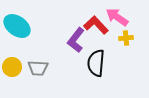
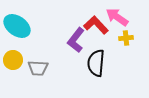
yellow circle: moved 1 px right, 7 px up
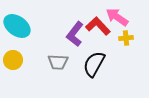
red L-shape: moved 2 px right, 1 px down
purple L-shape: moved 1 px left, 6 px up
black semicircle: moved 2 px left, 1 px down; rotated 24 degrees clockwise
gray trapezoid: moved 20 px right, 6 px up
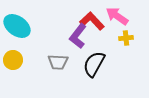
pink arrow: moved 1 px up
red L-shape: moved 6 px left, 5 px up
purple L-shape: moved 3 px right, 2 px down
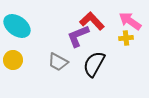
pink arrow: moved 13 px right, 5 px down
purple L-shape: rotated 30 degrees clockwise
gray trapezoid: rotated 25 degrees clockwise
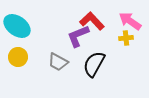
yellow circle: moved 5 px right, 3 px up
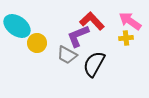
yellow circle: moved 19 px right, 14 px up
gray trapezoid: moved 9 px right, 7 px up
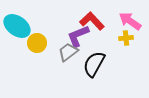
gray trapezoid: moved 1 px right, 3 px up; rotated 115 degrees clockwise
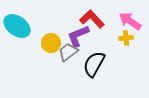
red L-shape: moved 2 px up
yellow circle: moved 14 px right
